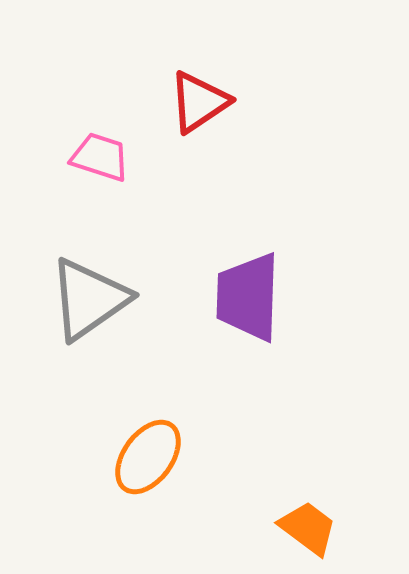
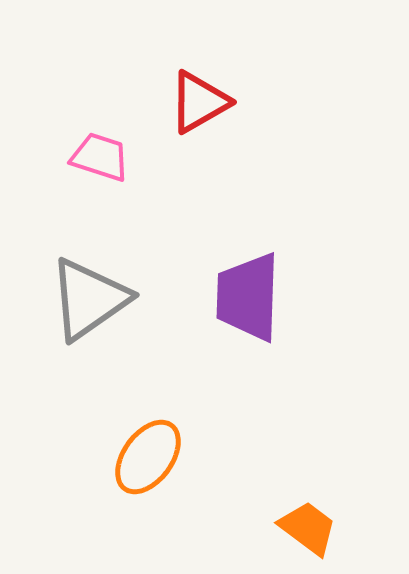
red triangle: rotated 4 degrees clockwise
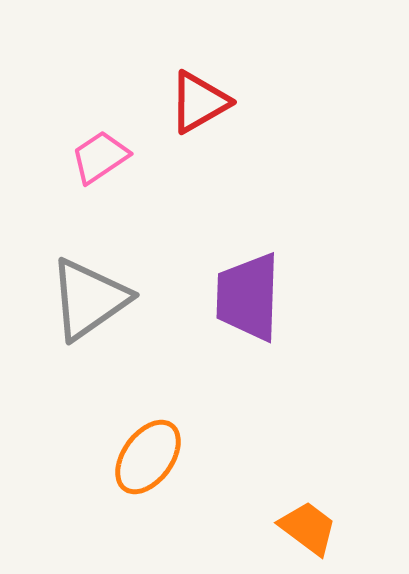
pink trapezoid: rotated 52 degrees counterclockwise
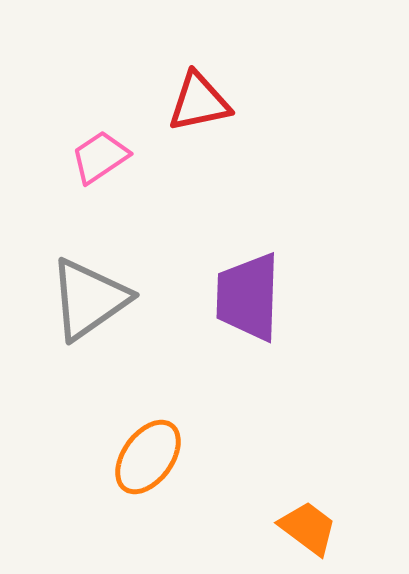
red triangle: rotated 18 degrees clockwise
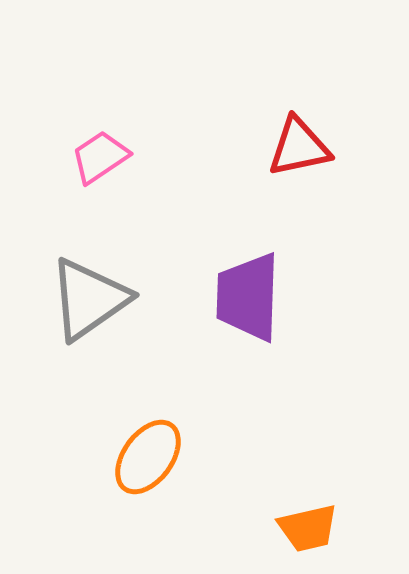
red triangle: moved 100 px right, 45 px down
orange trapezoid: rotated 130 degrees clockwise
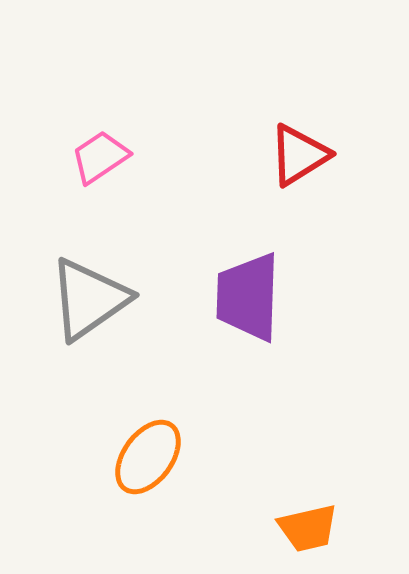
red triangle: moved 8 px down; rotated 20 degrees counterclockwise
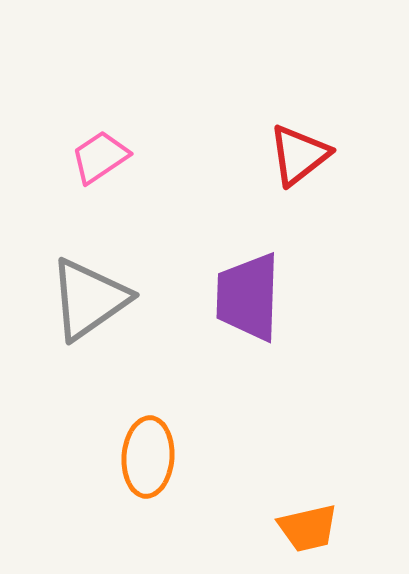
red triangle: rotated 6 degrees counterclockwise
orange ellipse: rotated 32 degrees counterclockwise
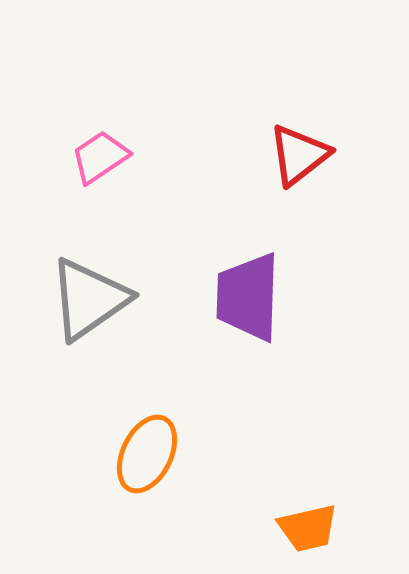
orange ellipse: moved 1 px left, 3 px up; rotated 22 degrees clockwise
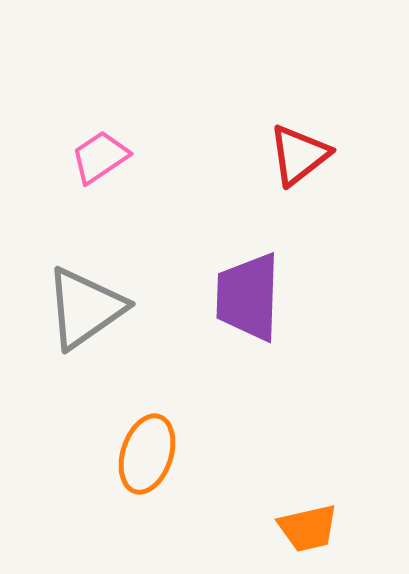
gray triangle: moved 4 px left, 9 px down
orange ellipse: rotated 8 degrees counterclockwise
